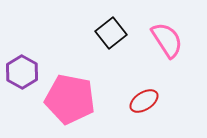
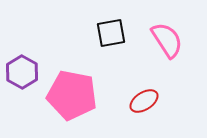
black square: rotated 28 degrees clockwise
pink pentagon: moved 2 px right, 4 px up
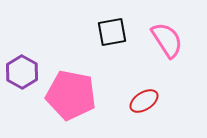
black square: moved 1 px right, 1 px up
pink pentagon: moved 1 px left
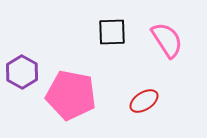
black square: rotated 8 degrees clockwise
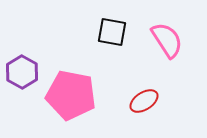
black square: rotated 12 degrees clockwise
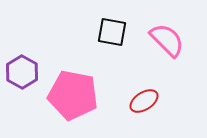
pink semicircle: rotated 12 degrees counterclockwise
pink pentagon: moved 2 px right
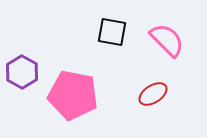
red ellipse: moved 9 px right, 7 px up
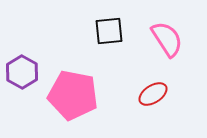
black square: moved 3 px left, 1 px up; rotated 16 degrees counterclockwise
pink semicircle: moved 1 px up; rotated 12 degrees clockwise
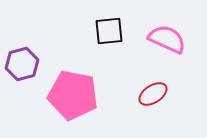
pink semicircle: rotated 33 degrees counterclockwise
purple hexagon: moved 8 px up; rotated 16 degrees clockwise
